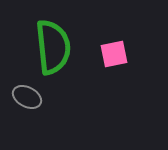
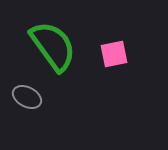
green semicircle: moved 1 px up; rotated 30 degrees counterclockwise
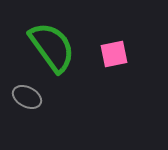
green semicircle: moved 1 px left, 1 px down
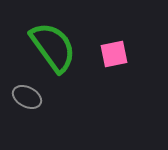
green semicircle: moved 1 px right
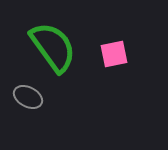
gray ellipse: moved 1 px right
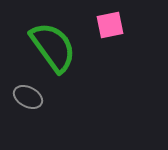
pink square: moved 4 px left, 29 px up
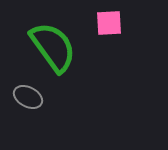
pink square: moved 1 px left, 2 px up; rotated 8 degrees clockwise
